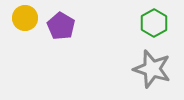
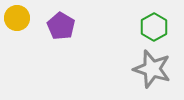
yellow circle: moved 8 px left
green hexagon: moved 4 px down
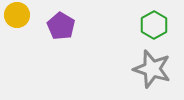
yellow circle: moved 3 px up
green hexagon: moved 2 px up
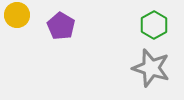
gray star: moved 1 px left, 1 px up
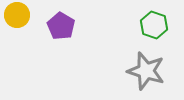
green hexagon: rotated 12 degrees counterclockwise
gray star: moved 5 px left, 3 px down
